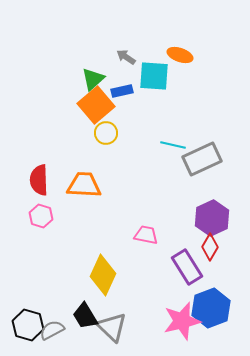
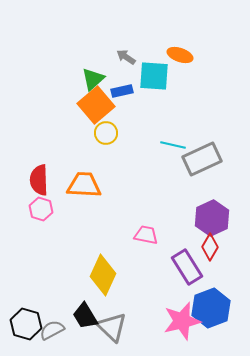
pink hexagon: moved 7 px up
black hexagon: moved 2 px left, 1 px up
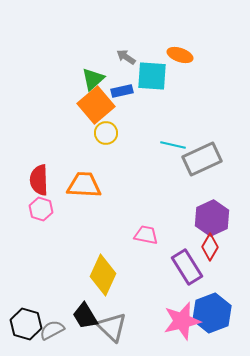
cyan square: moved 2 px left
blue hexagon: moved 1 px right, 5 px down
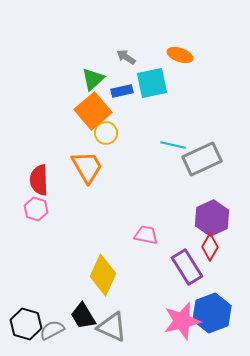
cyan square: moved 7 px down; rotated 16 degrees counterclockwise
orange square: moved 3 px left, 6 px down
orange trapezoid: moved 3 px right, 18 px up; rotated 57 degrees clockwise
pink hexagon: moved 5 px left
black trapezoid: moved 2 px left
gray triangle: rotated 20 degrees counterclockwise
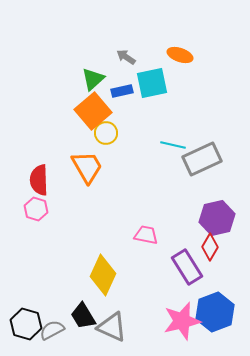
purple hexagon: moved 5 px right; rotated 12 degrees clockwise
blue hexagon: moved 3 px right, 1 px up
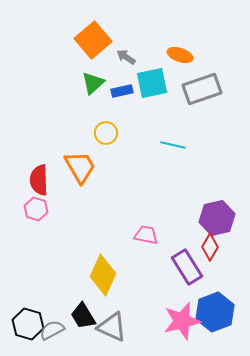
green triangle: moved 4 px down
orange square: moved 71 px up
gray rectangle: moved 70 px up; rotated 6 degrees clockwise
orange trapezoid: moved 7 px left
black hexagon: moved 2 px right
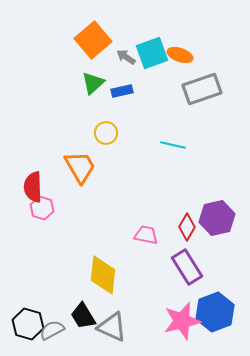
cyan square: moved 30 px up; rotated 8 degrees counterclockwise
red semicircle: moved 6 px left, 7 px down
pink hexagon: moved 6 px right, 1 px up
red diamond: moved 23 px left, 20 px up
yellow diamond: rotated 18 degrees counterclockwise
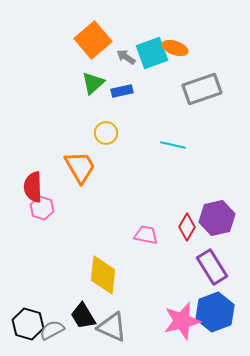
orange ellipse: moved 5 px left, 7 px up
purple rectangle: moved 25 px right
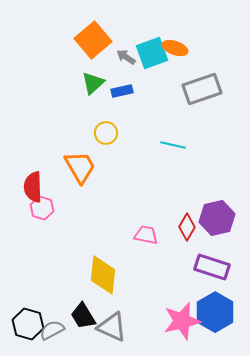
purple rectangle: rotated 40 degrees counterclockwise
blue hexagon: rotated 9 degrees counterclockwise
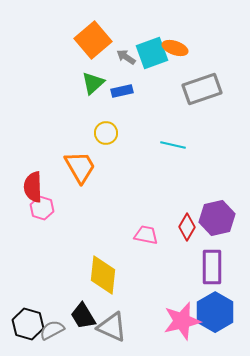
purple rectangle: rotated 72 degrees clockwise
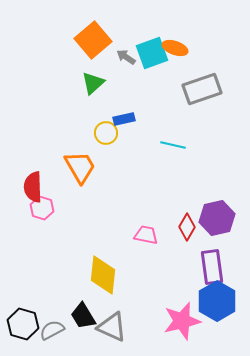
blue rectangle: moved 2 px right, 28 px down
purple rectangle: rotated 8 degrees counterclockwise
blue hexagon: moved 2 px right, 11 px up
black hexagon: moved 5 px left
